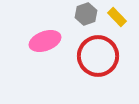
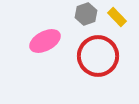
pink ellipse: rotated 8 degrees counterclockwise
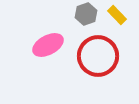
yellow rectangle: moved 2 px up
pink ellipse: moved 3 px right, 4 px down
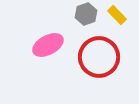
red circle: moved 1 px right, 1 px down
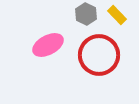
gray hexagon: rotated 15 degrees counterclockwise
red circle: moved 2 px up
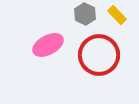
gray hexagon: moved 1 px left
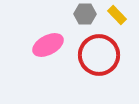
gray hexagon: rotated 25 degrees counterclockwise
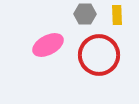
yellow rectangle: rotated 42 degrees clockwise
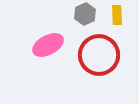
gray hexagon: rotated 25 degrees counterclockwise
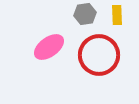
gray hexagon: rotated 15 degrees clockwise
pink ellipse: moved 1 px right, 2 px down; rotated 8 degrees counterclockwise
